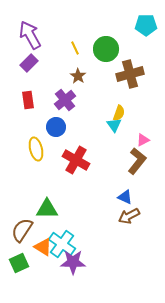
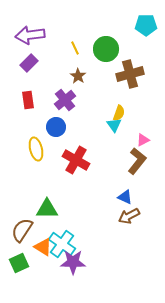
purple arrow: rotated 68 degrees counterclockwise
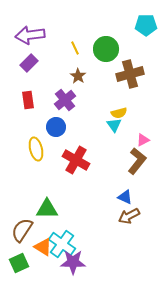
yellow semicircle: rotated 56 degrees clockwise
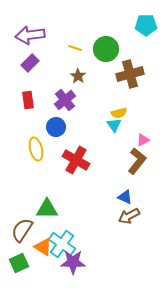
yellow line: rotated 48 degrees counterclockwise
purple rectangle: moved 1 px right
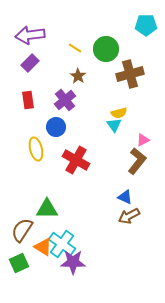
yellow line: rotated 16 degrees clockwise
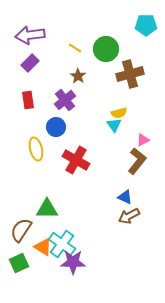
brown semicircle: moved 1 px left
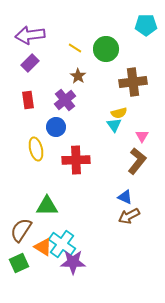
brown cross: moved 3 px right, 8 px down; rotated 8 degrees clockwise
pink triangle: moved 1 px left, 4 px up; rotated 32 degrees counterclockwise
red cross: rotated 32 degrees counterclockwise
green triangle: moved 3 px up
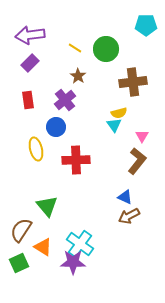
green triangle: rotated 50 degrees clockwise
cyan cross: moved 18 px right
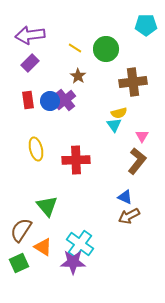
blue circle: moved 6 px left, 26 px up
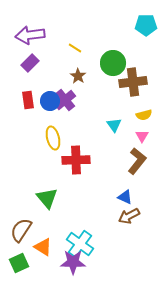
green circle: moved 7 px right, 14 px down
yellow semicircle: moved 25 px right, 2 px down
yellow ellipse: moved 17 px right, 11 px up
green triangle: moved 8 px up
